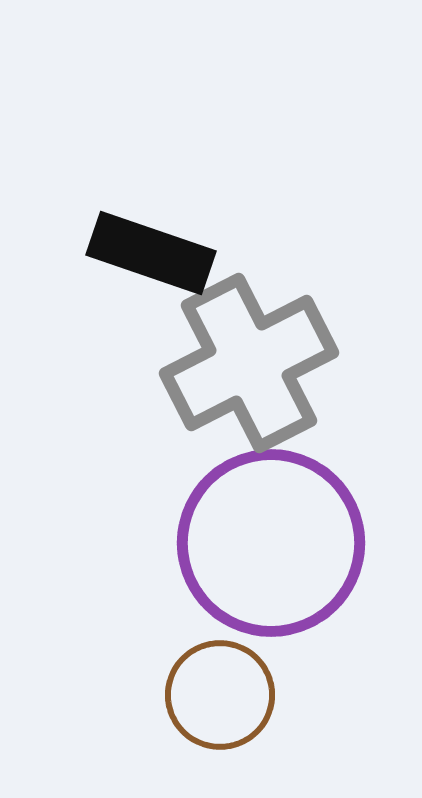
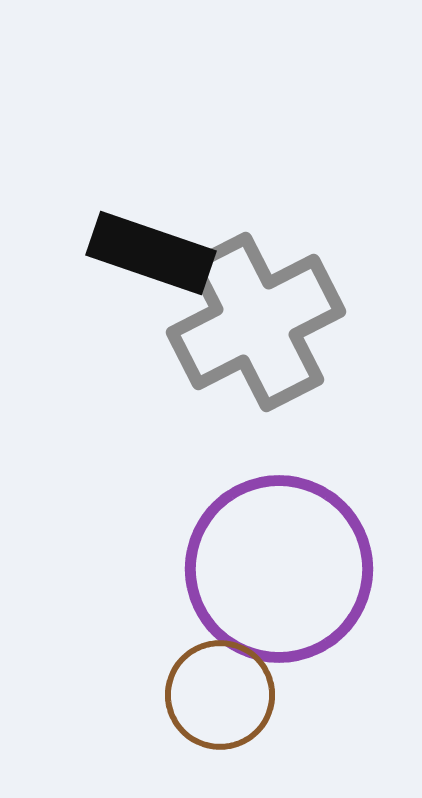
gray cross: moved 7 px right, 41 px up
purple circle: moved 8 px right, 26 px down
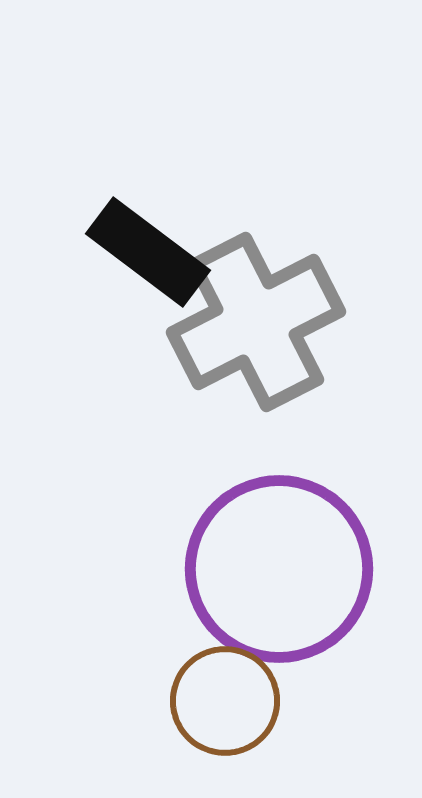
black rectangle: moved 3 px left, 1 px up; rotated 18 degrees clockwise
brown circle: moved 5 px right, 6 px down
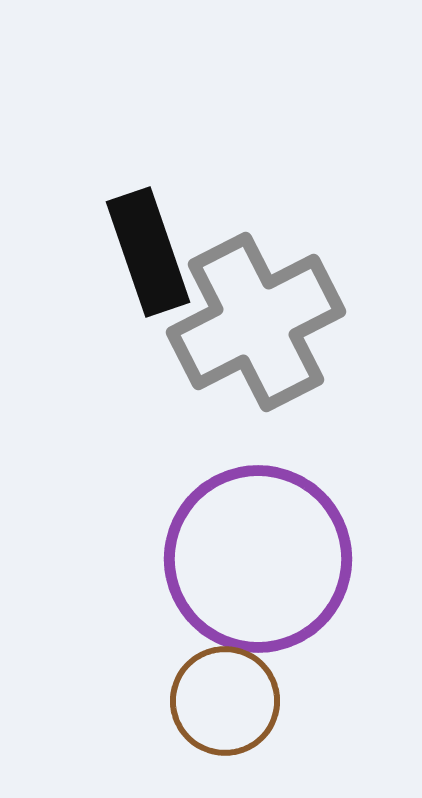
black rectangle: rotated 34 degrees clockwise
purple circle: moved 21 px left, 10 px up
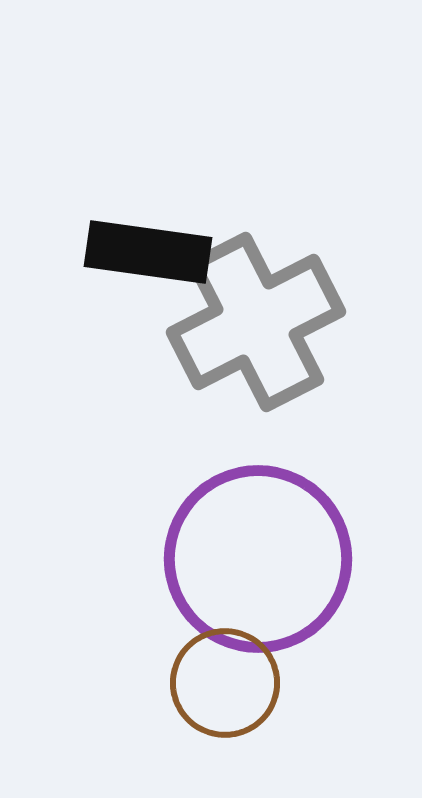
black rectangle: rotated 63 degrees counterclockwise
brown circle: moved 18 px up
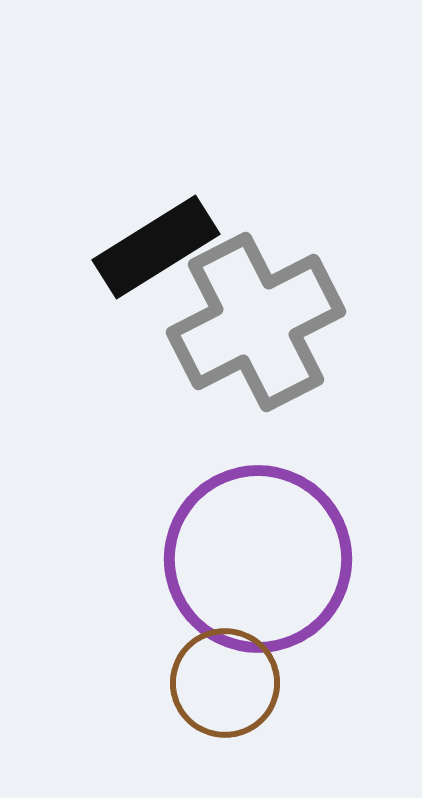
black rectangle: moved 8 px right, 5 px up; rotated 40 degrees counterclockwise
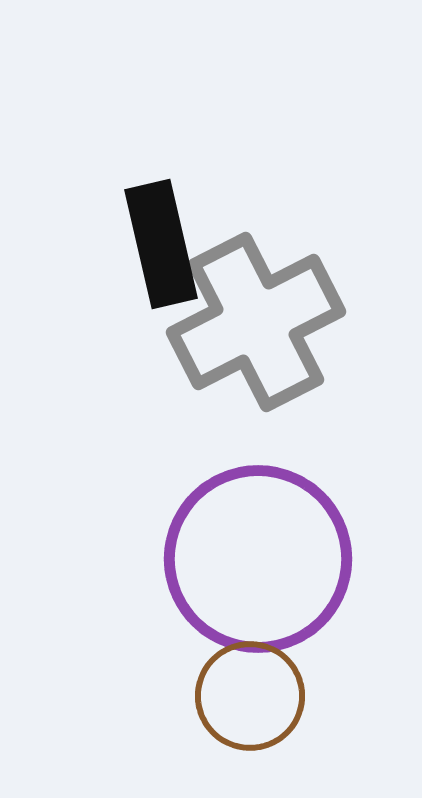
black rectangle: moved 5 px right, 3 px up; rotated 71 degrees counterclockwise
brown circle: moved 25 px right, 13 px down
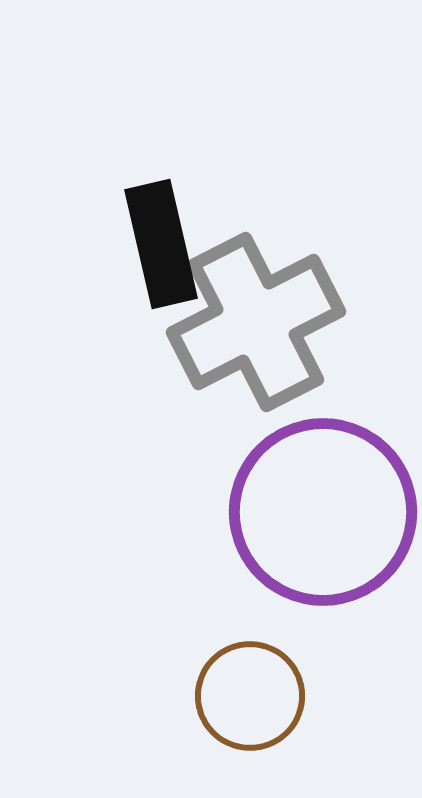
purple circle: moved 65 px right, 47 px up
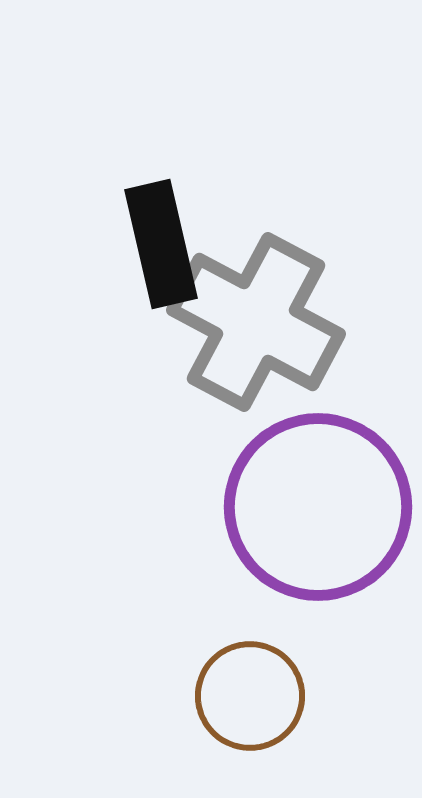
gray cross: rotated 35 degrees counterclockwise
purple circle: moved 5 px left, 5 px up
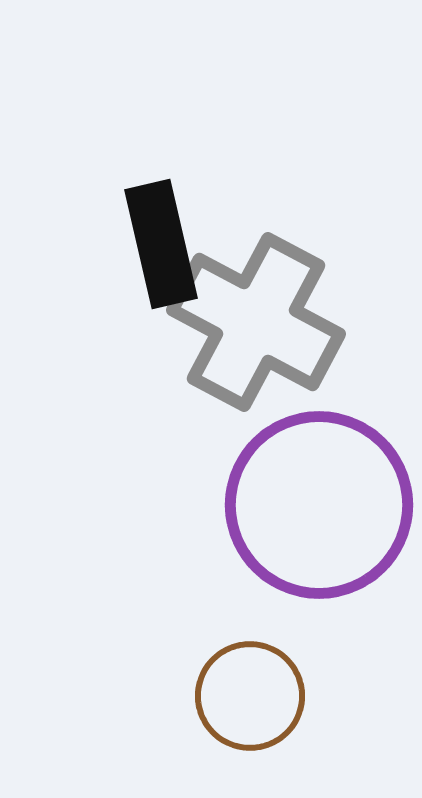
purple circle: moved 1 px right, 2 px up
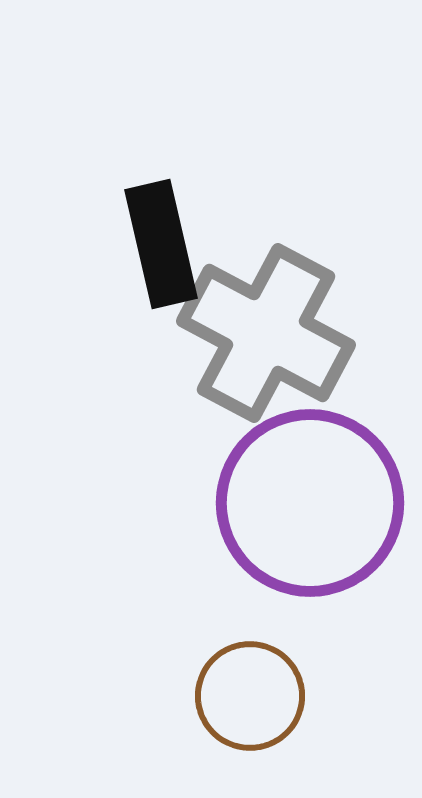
gray cross: moved 10 px right, 11 px down
purple circle: moved 9 px left, 2 px up
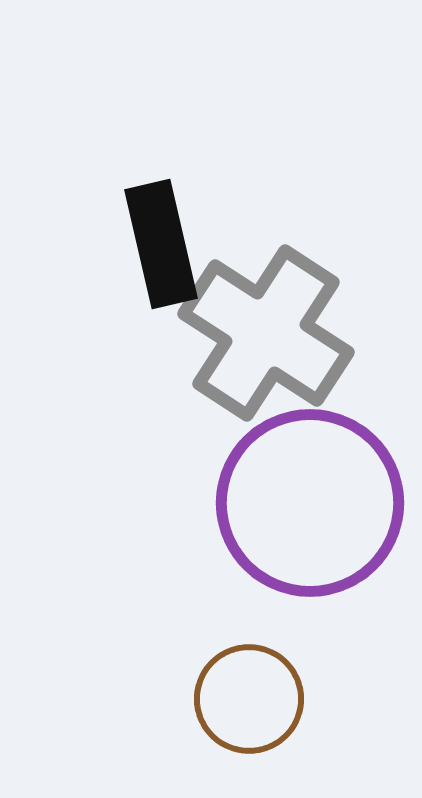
gray cross: rotated 5 degrees clockwise
brown circle: moved 1 px left, 3 px down
